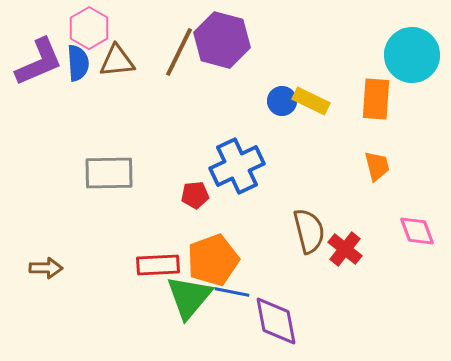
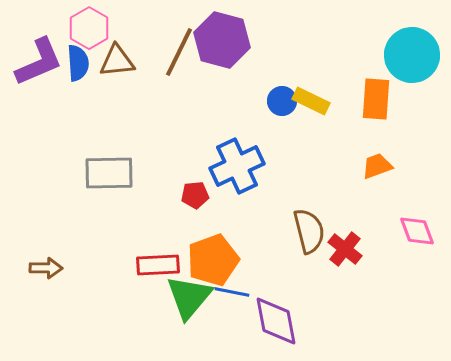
orange trapezoid: rotated 96 degrees counterclockwise
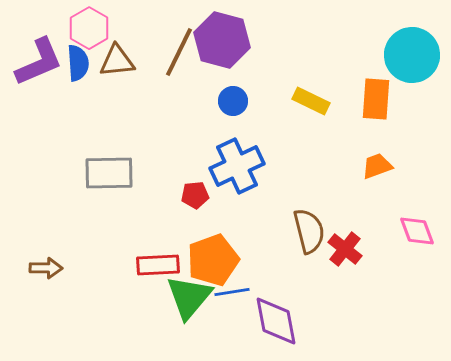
blue circle: moved 49 px left
blue line: rotated 20 degrees counterclockwise
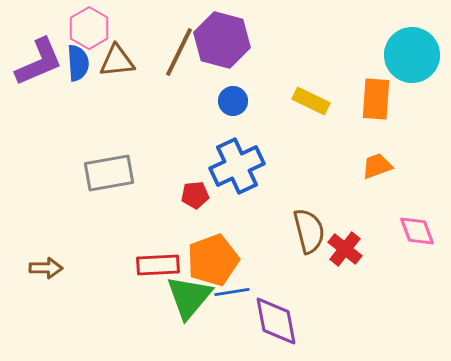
gray rectangle: rotated 9 degrees counterclockwise
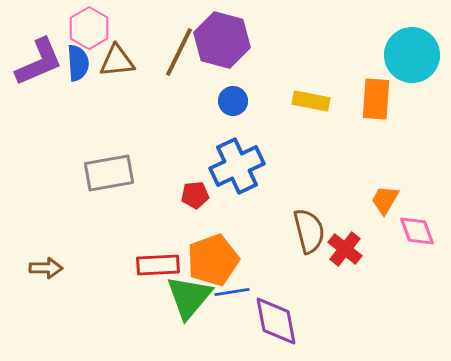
yellow rectangle: rotated 15 degrees counterclockwise
orange trapezoid: moved 8 px right, 34 px down; rotated 40 degrees counterclockwise
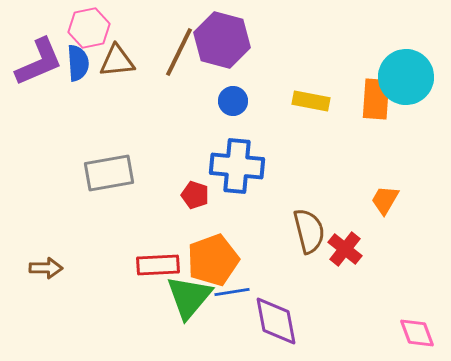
pink hexagon: rotated 18 degrees clockwise
cyan circle: moved 6 px left, 22 px down
blue cross: rotated 30 degrees clockwise
red pentagon: rotated 24 degrees clockwise
pink diamond: moved 102 px down
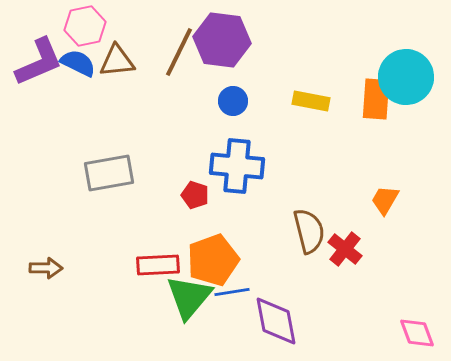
pink hexagon: moved 4 px left, 2 px up
purple hexagon: rotated 8 degrees counterclockwise
blue semicircle: rotated 60 degrees counterclockwise
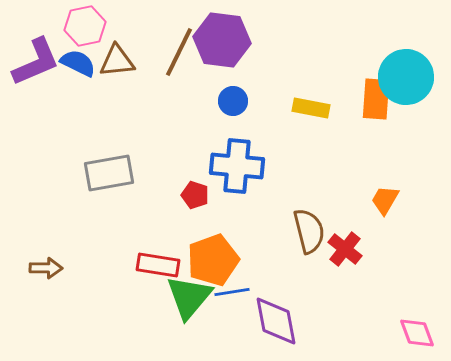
purple L-shape: moved 3 px left
yellow rectangle: moved 7 px down
red rectangle: rotated 12 degrees clockwise
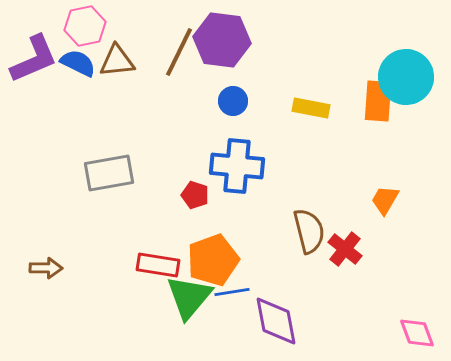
purple L-shape: moved 2 px left, 3 px up
orange rectangle: moved 2 px right, 2 px down
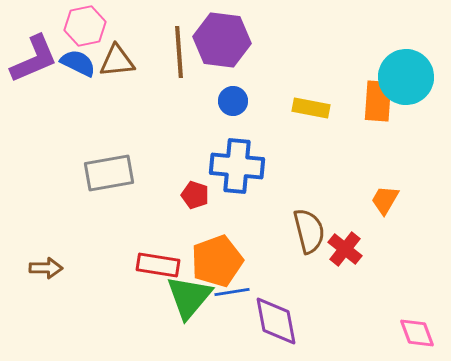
brown line: rotated 30 degrees counterclockwise
orange pentagon: moved 4 px right, 1 px down
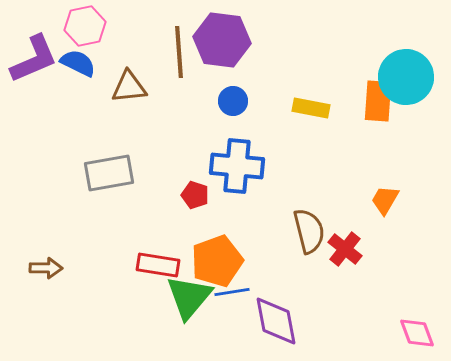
brown triangle: moved 12 px right, 26 px down
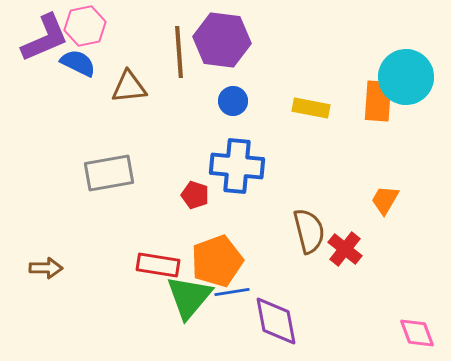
purple L-shape: moved 11 px right, 21 px up
